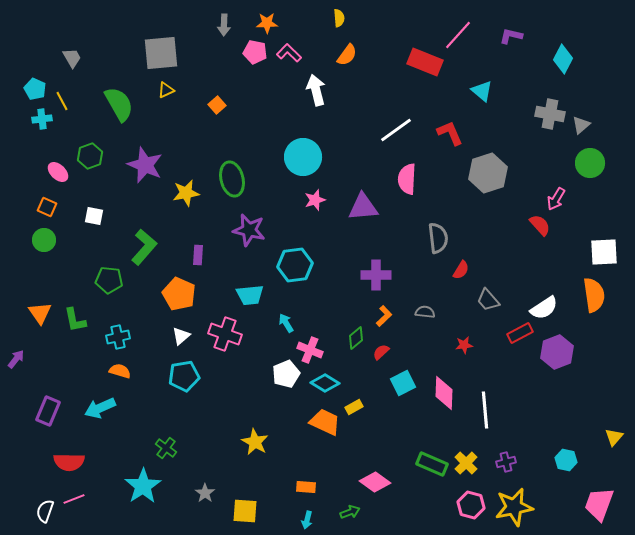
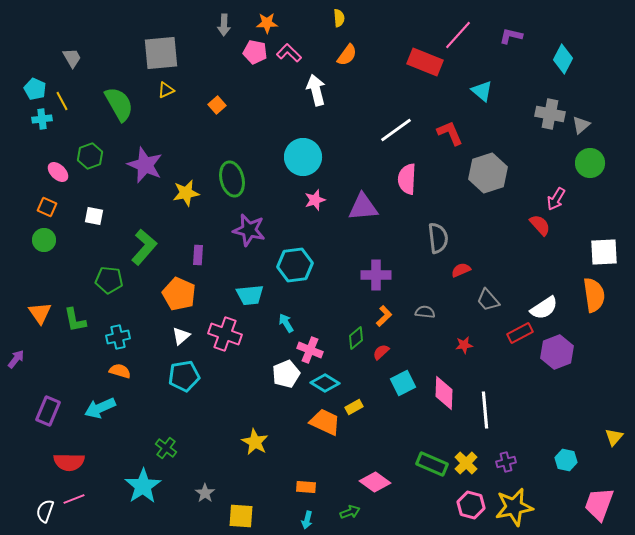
red semicircle at (461, 270): rotated 144 degrees counterclockwise
yellow square at (245, 511): moved 4 px left, 5 px down
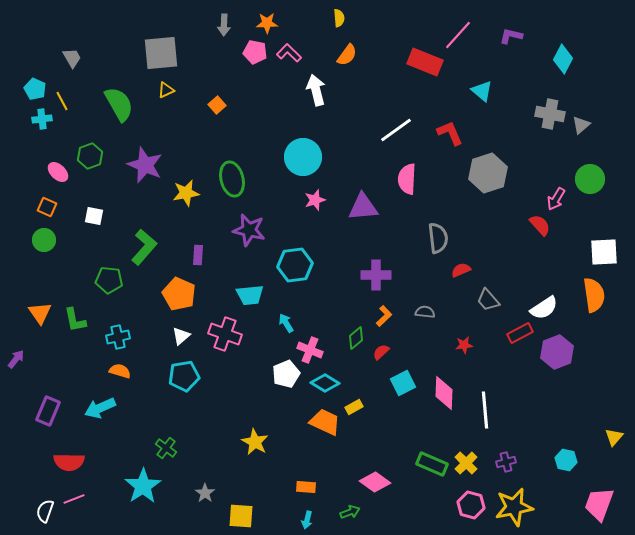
green circle at (590, 163): moved 16 px down
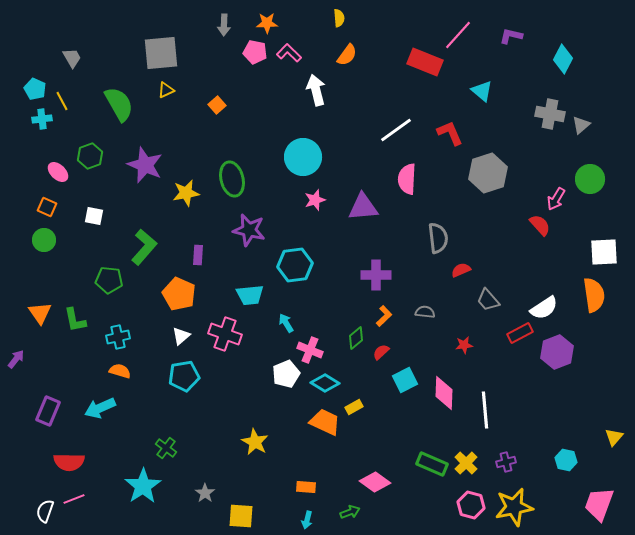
cyan square at (403, 383): moved 2 px right, 3 px up
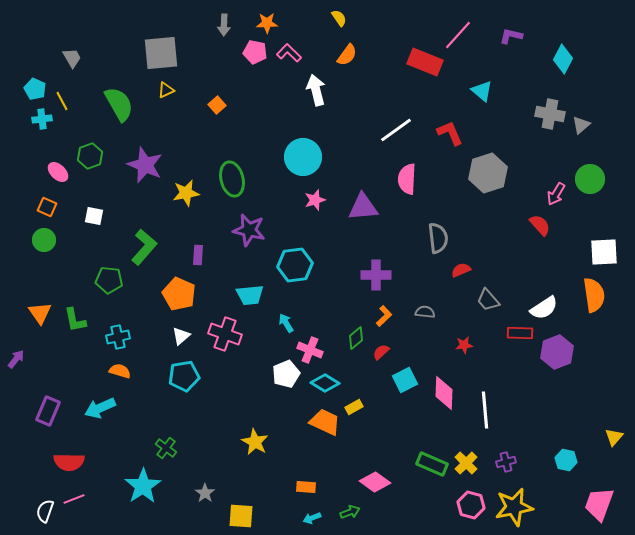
yellow semicircle at (339, 18): rotated 30 degrees counterclockwise
pink arrow at (556, 199): moved 5 px up
red rectangle at (520, 333): rotated 30 degrees clockwise
cyan arrow at (307, 520): moved 5 px right, 2 px up; rotated 54 degrees clockwise
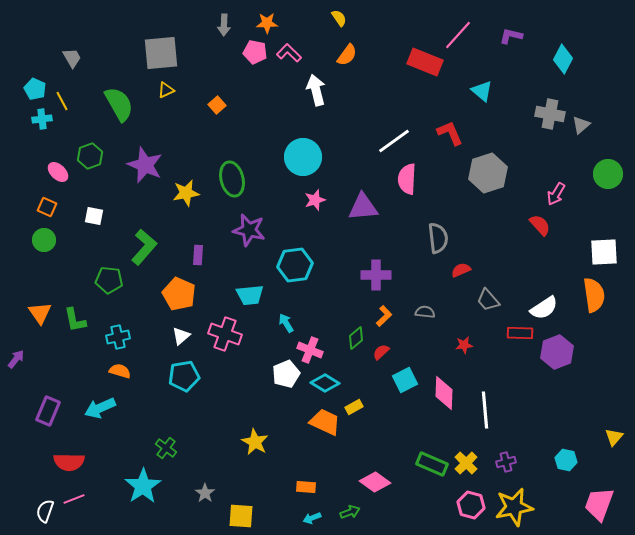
white line at (396, 130): moved 2 px left, 11 px down
green circle at (590, 179): moved 18 px right, 5 px up
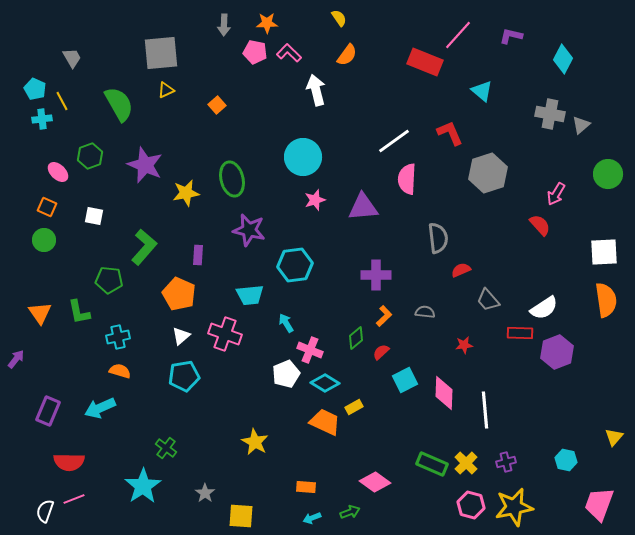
orange semicircle at (594, 295): moved 12 px right, 5 px down
green L-shape at (75, 320): moved 4 px right, 8 px up
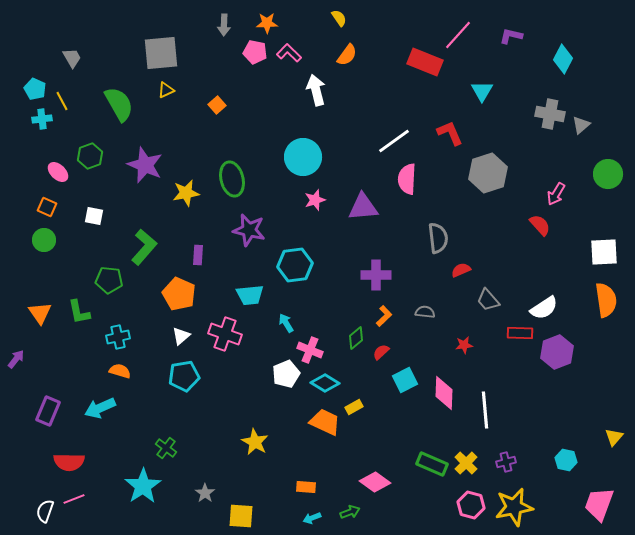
cyan triangle at (482, 91): rotated 20 degrees clockwise
